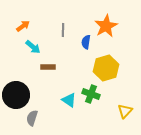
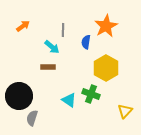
cyan arrow: moved 19 px right
yellow hexagon: rotated 15 degrees counterclockwise
black circle: moved 3 px right, 1 px down
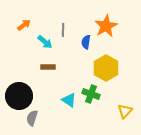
orange arrow: moved 1 px right, 1 px up
cyan arrow: moved 7 px left, 5 px up
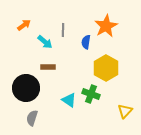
black circle: moved 7 px right, 8 px up
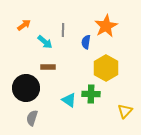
green cross: rotated 18 degrees counterclockwise
